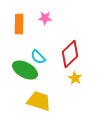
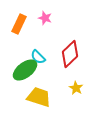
pink star: rotated 16 degrees clockwise
orange rectangle: rotated 24 degrees clockwise
green ellipse: rotated 65 degrees counterclockwise
yellow star: moved 1 px right, 10 px down
yellow trapezoid: moved 4 px up
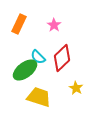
pink star: moved 9 px right, 7 px down; rotated 16 degrees clockwise
red diamond: moved 8 px left, 4 px down
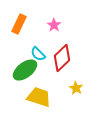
cyan semicircle: moved 3 px up
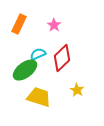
cyan semicircle: rotated 112 degrees clockwise
yellow star: moved 1 px right, 2 px down
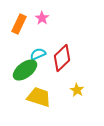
pink star: moved 12 px left, 7 px up
